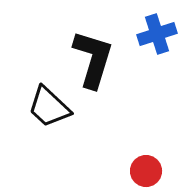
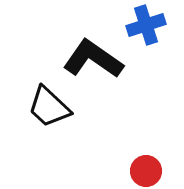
blue cross: moved 11 px left, 9 px up
black L-shape: rotated 72 degrees counterclockwise
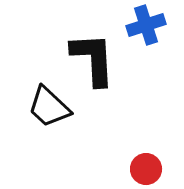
black L-shape: rotated 52 degrees clockwise
red circle: moved 2 px up
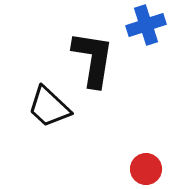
black L-shape: rotated 12 degrees clockwise
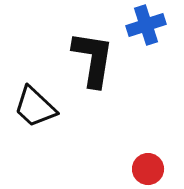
black trapezoid: moved 14 px left
red circle: moved 2 px right
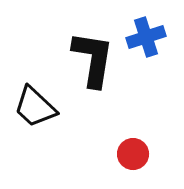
blue cross: moved 12 px down
red circle: moved 15 px left, 15 px up
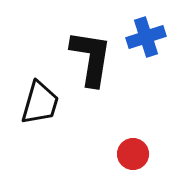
black L-shape: moved 2 px left, 1 px up
black trapezoid: moved 5 px right, 4 px up; rotated 117 degrees counterclockwise
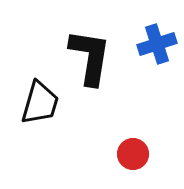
blue cross: moved 11 px right, 7 px down
black L-shape: moved 1 px left, 1 px up
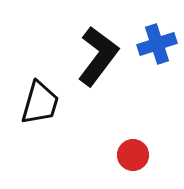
black L-shape: moved 8 px right, 1 px up; rotated 28 degrees clockwise
red circle: moved 1 px down
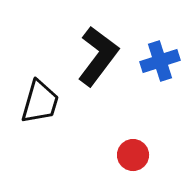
blue cross: moved 3 px right, 17 px down
black trapezoid: moved 1 px up
